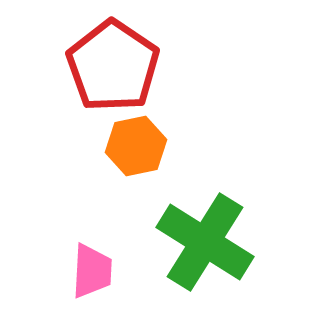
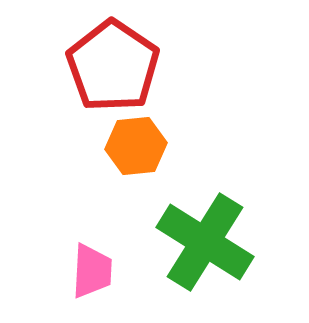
orange hexagon: rotated 6 degrees clockwise
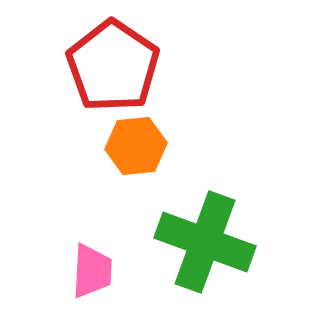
green cross: rotated 12 degrees counterclockwise
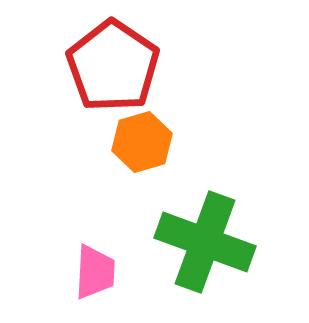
orange hexagon: moved 6 px right, 4 px up; rotated 10 degrees counterclockwise
pink trapezoid: moved 3 px right, 1 px down
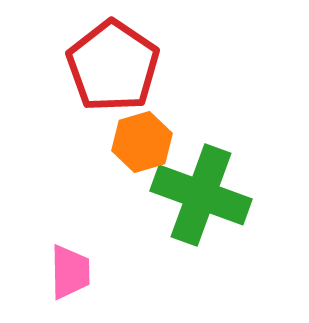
green cross: moved 4 px left, 47 px up
pink trapezoid: moved 25 px left; rotated 4 degrees counterclockwise
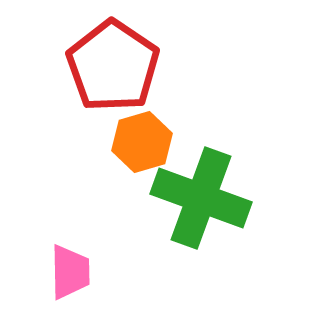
green cross: moved 3 px down
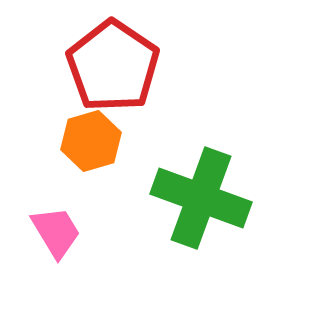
orange hexagon: moved 51 px left, 1 px up
pink trapezoid: moved 14 px left, 40 px up; rotated 30 degrees counterclockwise
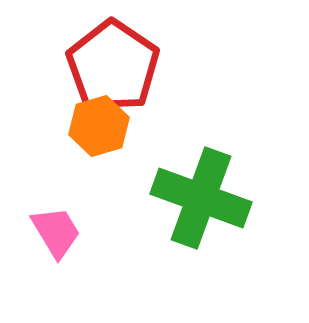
orange hexagon: moved 8 px right, 15 px up
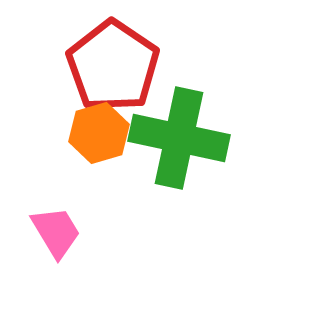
orange hexagon: moved 7 px down
green cross: moved 22 px left, 60 px up; rotated 8 degrees counterclockwise
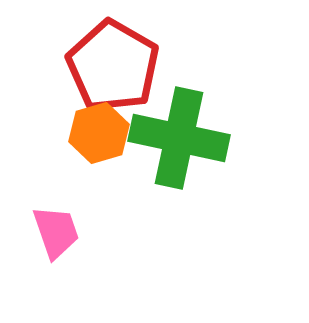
red pentagon: rotated 4 degrees counterclockwise
pink trapezoid: rotated 12 degrees clockwise
